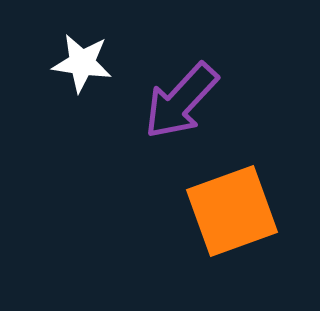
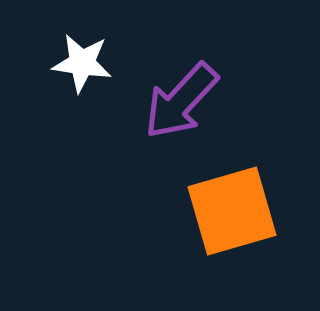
orange square: rotated 4 degrees clockwise
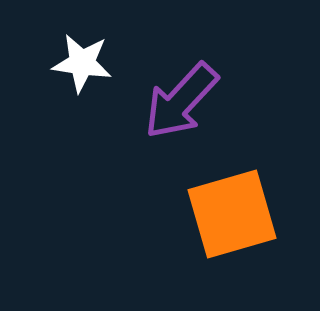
orange square: moved 3 px down
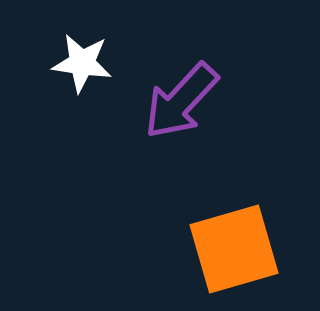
orange square: moved 2 px right, 35 px down
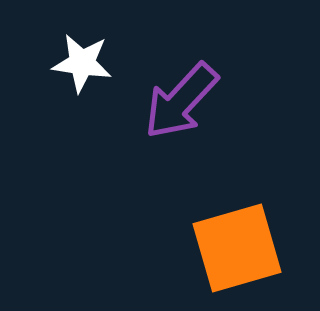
orange square: moved 3 px right, 1 px up
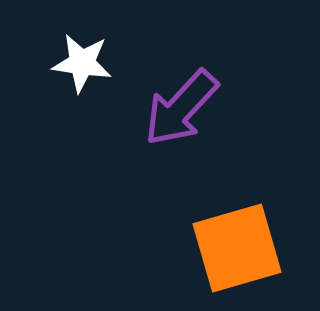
purple arrow: moved 7 px down
